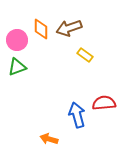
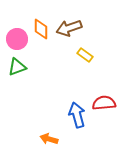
pink circle: moved 1 px up
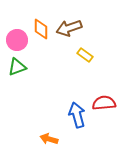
pink circle: moved 1 px down
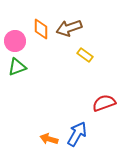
pink circle: moved 2 px left, 1 px down
red semicircle: rotated 15 degrees counterclockwise
blue arrow: moved 19 px down; rotated 45 degrees clockwise
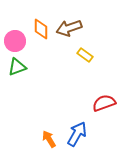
orange arrow: rotated 42 degrees clockwise
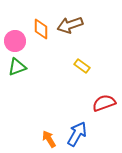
brown arrow: moved 1 px right, 3 px up
yellow rectangle: moved 3 px left, 11 px down
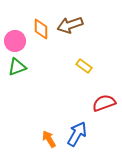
yellow rectangle: moved 2 px right
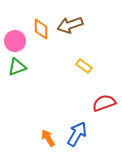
orange arrow: moved 1 px left, 1 px up
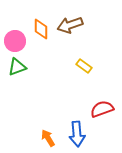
red semicircle: moved 2 px left, 6 px down
blue arrow: rotated 145 degrees clockwise
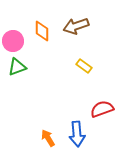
brown arrow: moved 6 px right, 1 px down
orange diamond: moved 1 px right, 2 px down
pink circle: moved 2 px left
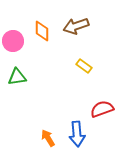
green triangle: moved 10 px down; rotated 12 degrees clockwise
